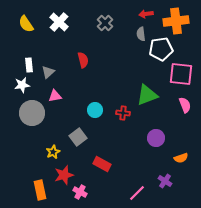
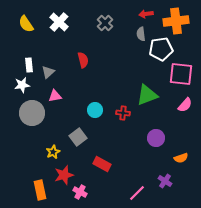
pink semicircle: rotated 63 degrees clockwise
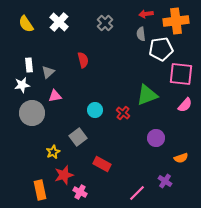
red cross: rotated 32 degrees clockwise
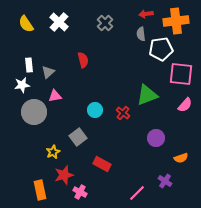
gray circle: moved 2 px right, 1 px up
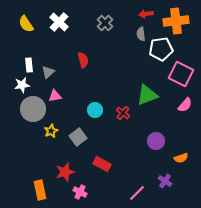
pink square: rotated 20 degrees clockwise
gray circle: moved 1 px left, 3 px up
purple circle: moved 3 px down
yellow star: moved 2 px left, 21 px up
red star: moved 1 px right, 3 px up
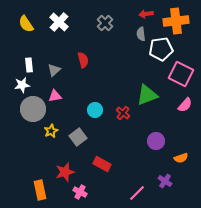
gray triangle: moved 6 px right, 2 px up
